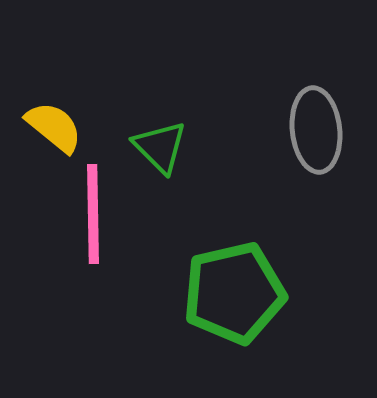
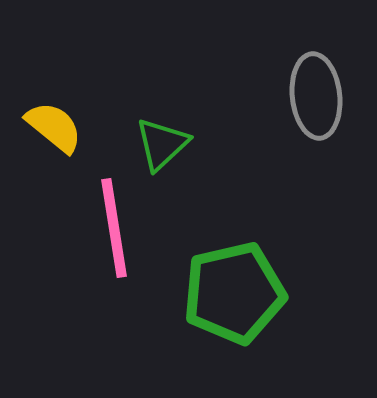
gray ellipse: moved 34 px up
green triangle: moved 2 px right, 3 px up; rotated 32 degrees clockwise
pink line: moved 21 px right, 14 px down; rotated 8 degrees counterclockwise
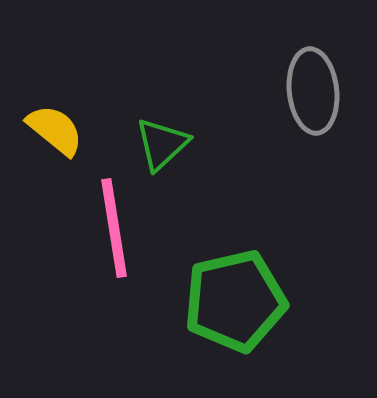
gray ellipse: moved 3 px left, 5 px up
yellow semicircle: moved 1 px right, 3 px down
green pentagon: moved 1 px right, 8 px down
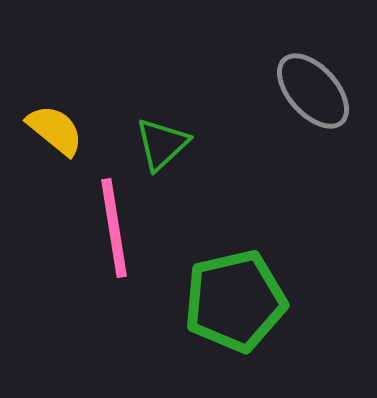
gray ellipse: rotated 36 degrees counterclockwise
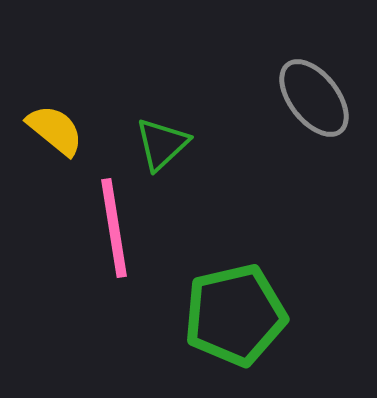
gray ellipse: moved 1 px right, 7 px down; rotated 4 degrees clockwise
green pentagon: moved 14 px down
